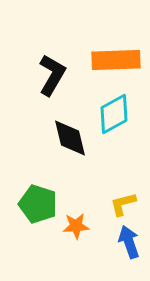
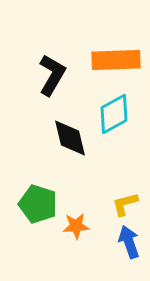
yellow L-shape: moved 2 px right
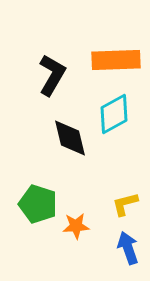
blue arrow: moved 1 px left, 6 px down
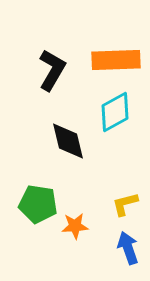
black L-shape: moved 5 px up
cyan diamond: moved 1 px right, 2 px up
black diamond: moved 2 px left, 3 px down
green pentagon: rotated 9 degrees counterclockwise
orange star: moved 1 px left
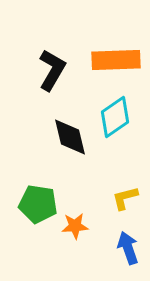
cyan diamond: moved 5 px down; rotated 6 degrees counterclockwise
black diamond: moved 2 px right, 4 px up
yellow L-shape: moved 6 px up
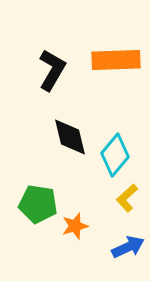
cyan diamond: moved 38 px down; rotated 15 degrees counterclockwise
yellow L-shape: moved 2 px right; rotated 28 degrees counterclockwise
orange star: rotated 12 degrees counterclockwise
blue arrow: moved 1 px up; rotated 84 degrees clockwise
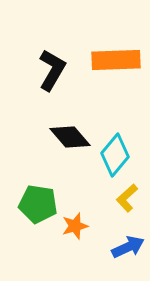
black diamond: rotated 27 degrees counterclockwise
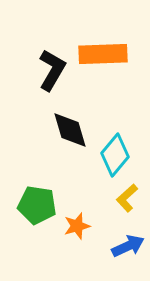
orange rectangle: moved 13 px left, 6 px up
black diamond: moved 7 px up; rotated 24 degrees clockwise
green pentagon: moved 1 px left, 1 px down
orange star: moved 2 px right
blue arrow: moved 1 px up
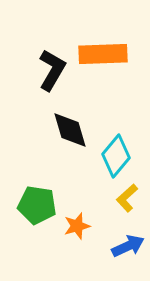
cyan diamond: moved 1 px right, 1 px down
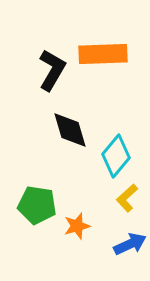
blue arrow: moved 2 px right, 2 px up
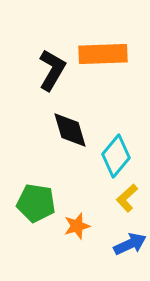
green pentagon: moved 1 px left, 2 px up
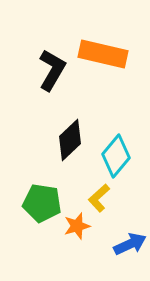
orange rectangle: rotated 15 degrees clockwise
black diamond: moved 10 px down; rotated 63 degrees clockwise
yellow L-shape: moved 28 px left
green pentagon: moved 6 px right
